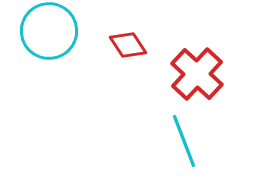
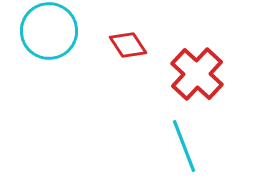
cyan line: moved 5 px down
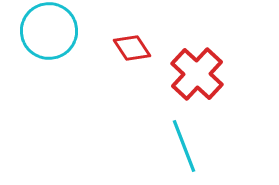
red diamond: moved 4 px right, 3 px down
